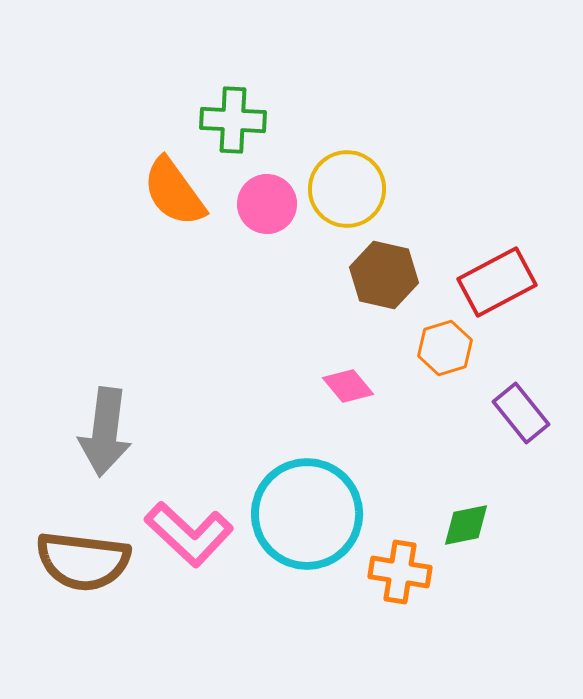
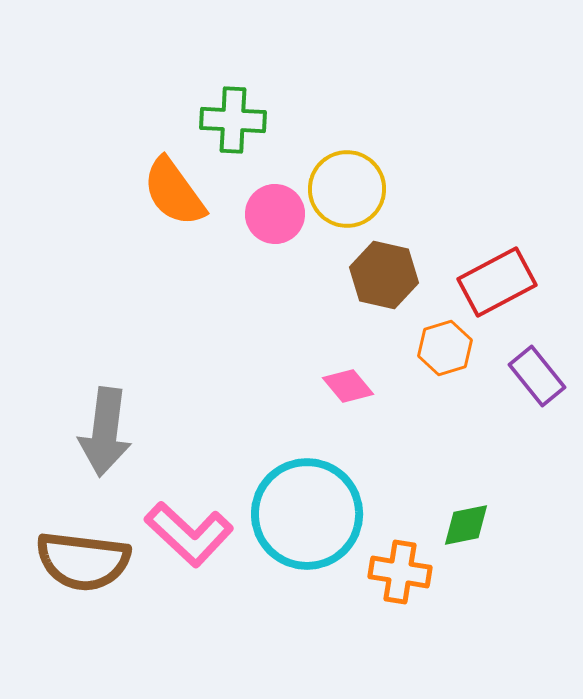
pink circle: moved 8 px right, 10 px down
purple rectangle: moved 16 px right, 37 px up
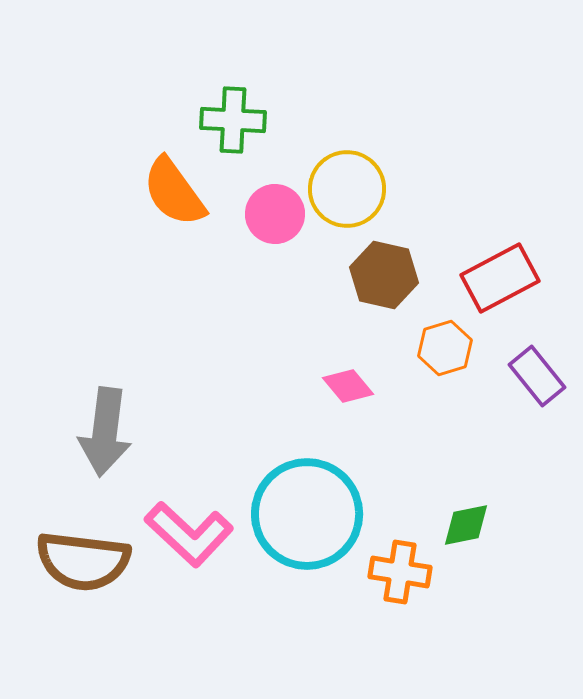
red rectangle: moved 3 px right, 4 px up
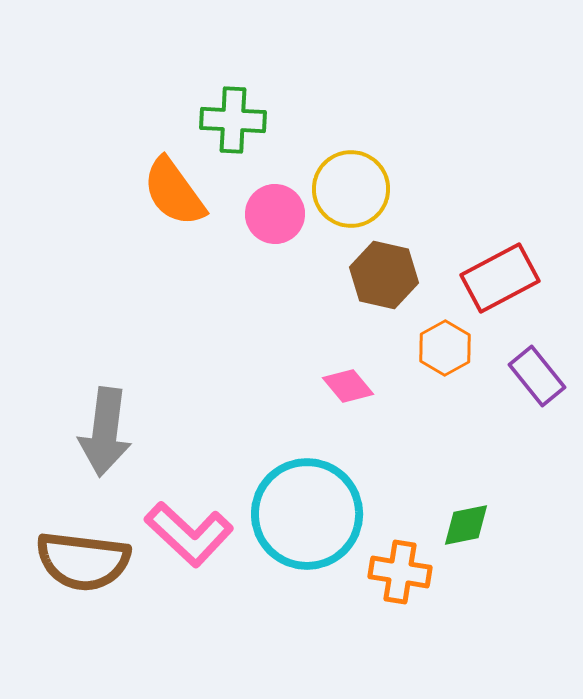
yellow circle: moved 4 px right
orange hexagon: rotated 12 degrees counterclockwise
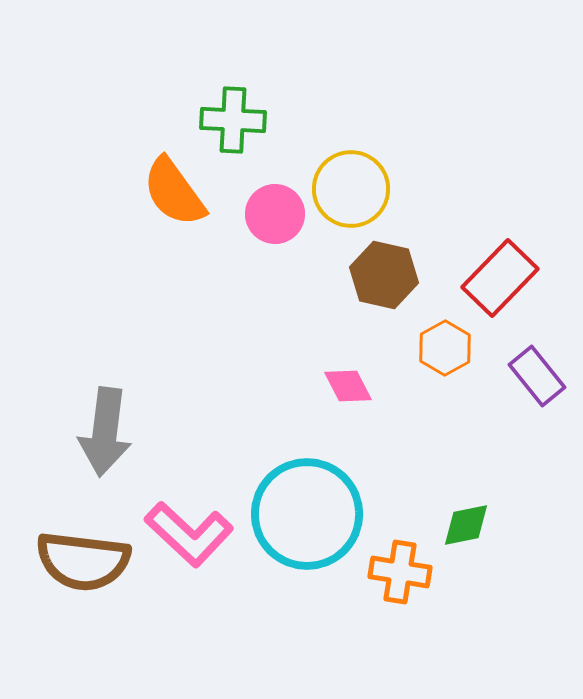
red rectangle: rotated 18 degrees counterclockwise
pink diamond: rotated 12 degrees clockwise
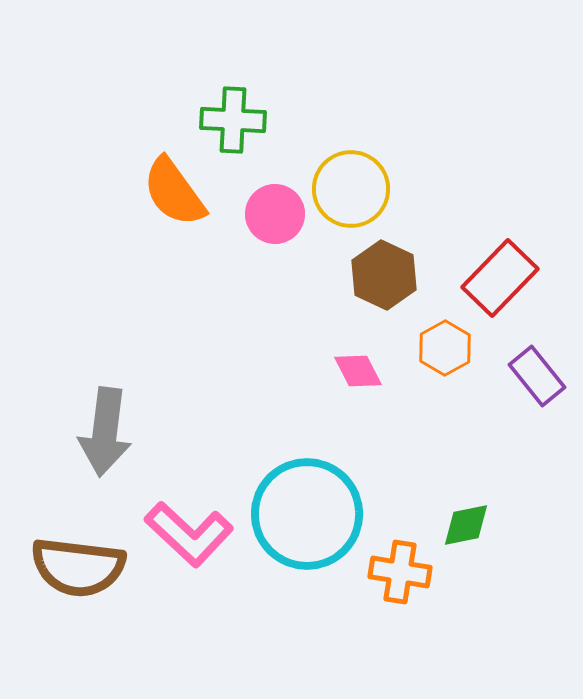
brown hexagon: rotated 12 degrees clockwise
pink diamond: moved 10 px right, 15 px up
brown semicircle: moved 5 px left, 6 px down
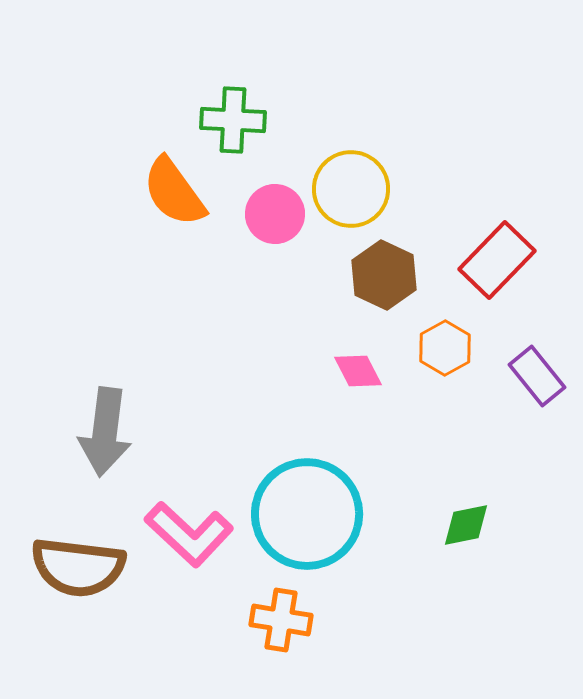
red rectangle: moved 3 px left, 18 px up
orange cross: moved 119 px left, 48 px down
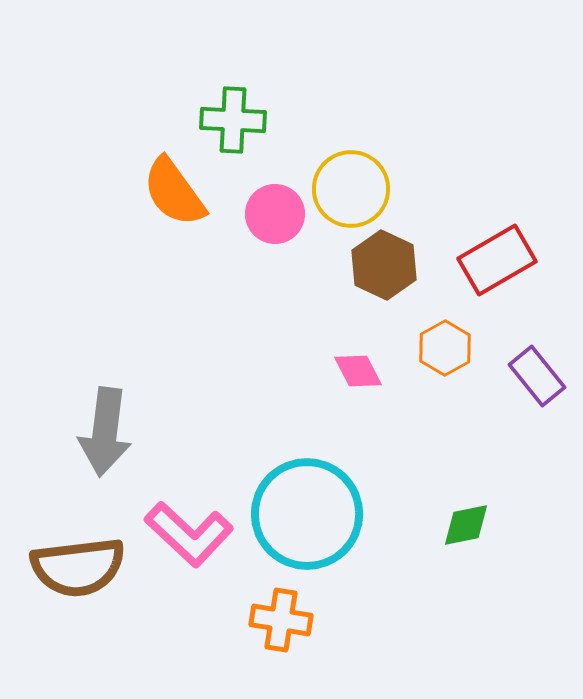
red rectangle: rotated 16 degrees clockwise
brown hexagon: moved 10 px up
brown semicircle: rotated 14 degrees counterclockwise
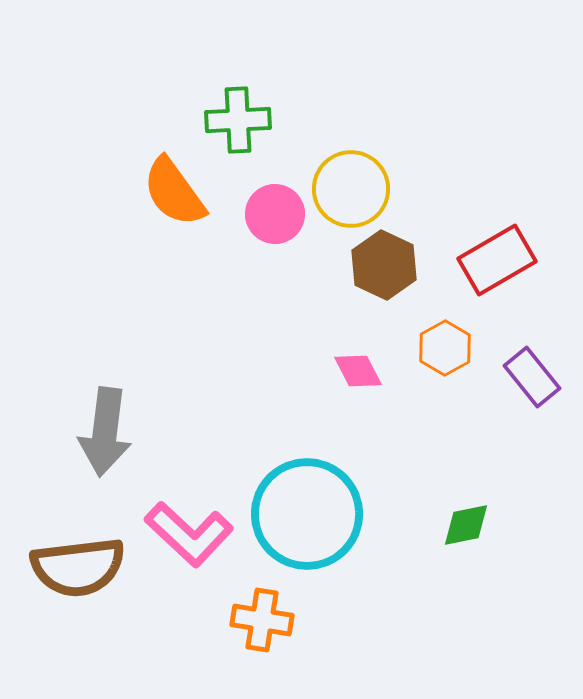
green cross: moved 5 px right; rotated 6 degrees counterclockwise
purple rectangle: moved 5 px left, 1 px down
orange cross: moved 19 px left
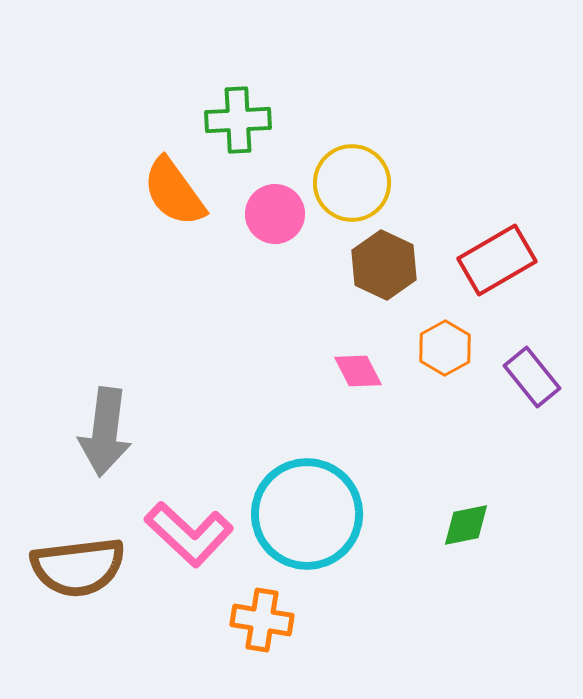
yellow circle: moved 1 px right, 6 px up
